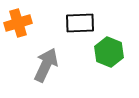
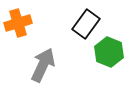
black rectangle: moved 6 px right, 1 px down; rotated 52 degrees counterclockwise
gray arrow: moved 3 px left
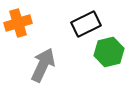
black rectangle: rotated 28 degrees clockwise
green hexagon: rotated 24 degrees clockwise
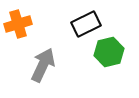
orange cross: moved 1 px down
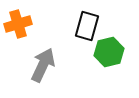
black rectangle: moved 1 px right, 2 px down; rotated 48 degrees counterclockwise
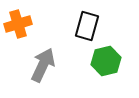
green hexagon: moved 3 px left, 9 px down
